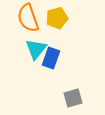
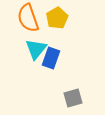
yellow pentagon: rotated 15 degrees counterclockwise
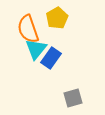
orange semicircle: moved 11 px down
blue rectangle: rotated 15 degrees clockwise
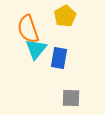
yellow pentagon: moved 8 px right, 2 px up
blue rectangle: moved 8 px right; rotated 25 degrees counterclockwise
gray square: moved 2 px left; rotated 18 degrees clockwise
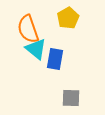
yellow pentagon: moved 3 px right, 2 px down
cyan triangle: rotated 30 degrees counterclockwise
blue rectangle: moved 4 px left, 1 px down
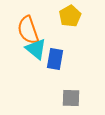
yellow pentagon: moved 2 px right, 2 px up
orange semicircle: moved 1 px down
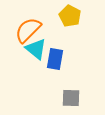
yellow pentagon: rotated 15 degrees counterclockwise
orange semicircle: rotated 64 degrees clockwise
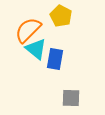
yellow pentagon: moved 9 px left
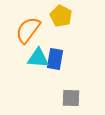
orange semicircle: rotated 8 degrees counterclockwise
cyan triangle: moved 2 px right, 9 px down; rotated 35 degrees counterclockwise
